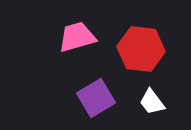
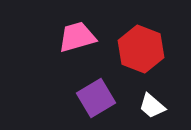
red hexagon: rotated 15 degrees clockwise
white trapezoid: moved 4 px down; rotated 12 degrees counterclockwise
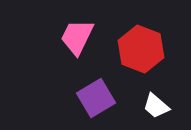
pink trapezoid: rotated 48 degrees counterclockwise
white trapezoid: moved 4 px right
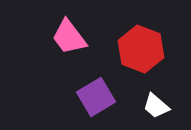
pink trapezoid: moved 8 px left; rotated 63 degrees counterclockwise
purple square: moved 1 px up
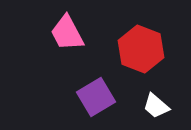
pink trapezoid: moved 2 px left, 4 px up; rotated 9 degrees clockwise
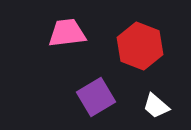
pink trapezoid: rotated 111 degrees clockwise
red hexagon: moved 1 px left, 3 px up
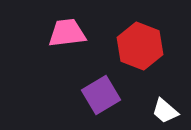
purple square: moved 5 px right, 2 px up
white trapezoid: moved 9 px right, 5 px down
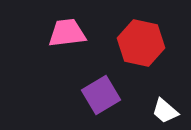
red hexagon: moved 1 px right, 3 px up; rotated 9 degrees counterclockwise
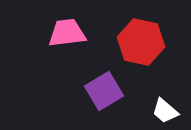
red hexagon: moved 1 px up
purple square: moved 3 px right, 4 px up
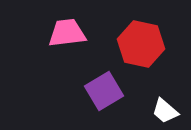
red hexagon: moved 2 px down
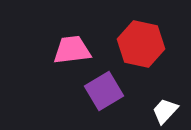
pink trapezoid: moved 5 px right, 17 px down
white trapezoid: rotated 92 degrees clockwise
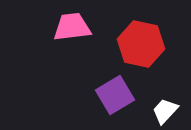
pink trapezoid: moved 23 px up
purple square: moved 11 px right, 4 px down
